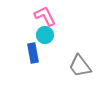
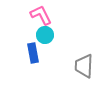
pink L-shape: moved 4 px left, 1 px up
gray trapezoid: moved 4 px right; rotated 40 degrees clockwise
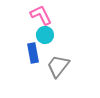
gray trapezoid: moved 26 px left; rotated 35 degrees clockwise
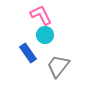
blue rectangle: moved 5 px left; rotated 24 degrees counterclockwise
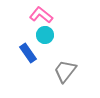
pink L-shape: rotated 25 degrees counterclockwise
gray trapezoid: moved 7 px right, 5 px down
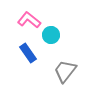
pink L-shape: moved 12 px left, 5 px down
cyan circle: moved 6 px right
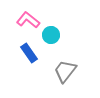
pink L-shape: moved 1 px left
blue rectangle: moved 1 px right
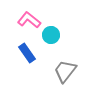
pink L-shape: moved 1 px right
blue rectangle: moved 2 px left
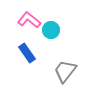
cyan circle: moved 5 px up
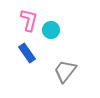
pink L-shape: rotated 65 degrees clockwise
